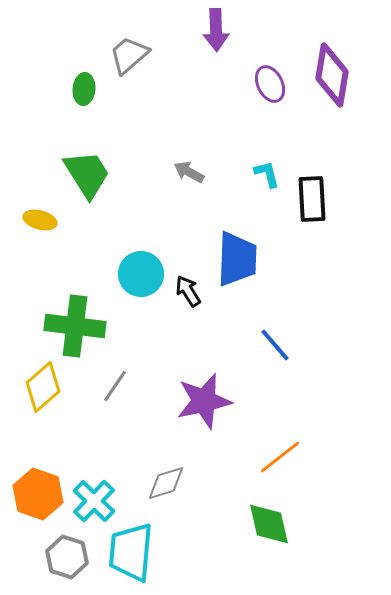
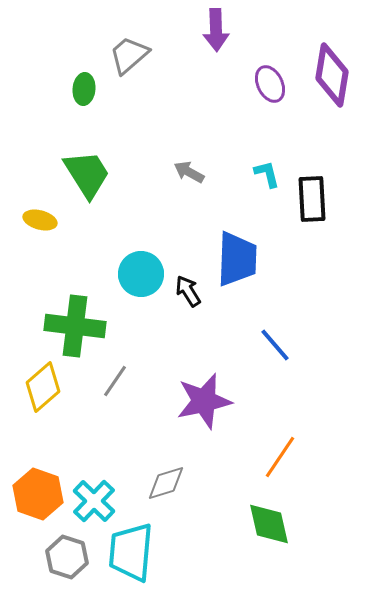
gray line: moved 5 px up
orange line: rotated 18 degrees counterclockwise
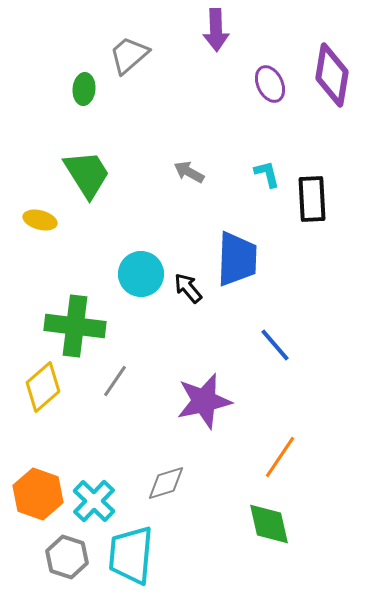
black arrow: moved 3 px up; rotated 8 degrees counterclockwise
cyan trapezoid: moved 3 px down
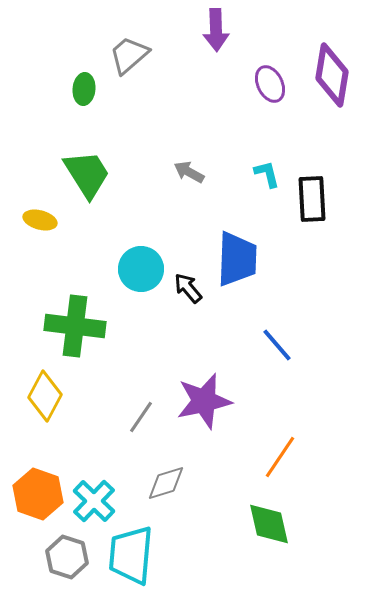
cyan circle: moved 5 px up
blue line: moved 2 px right
gray line: moved 26 px right, 36 px down
yellow diamond: moved 2 px right, 9 px down; rotated 21 degrees counterclockwise
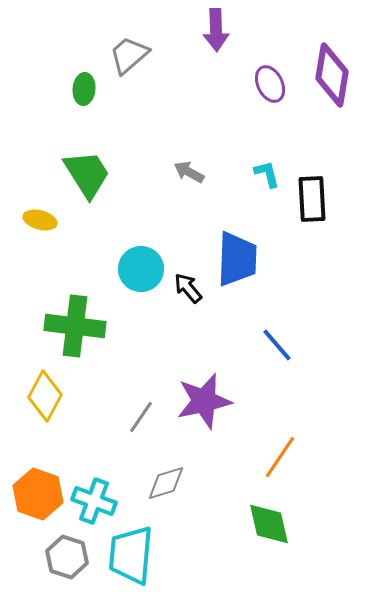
cyan cross: rotated 24 degrees counterclockwise
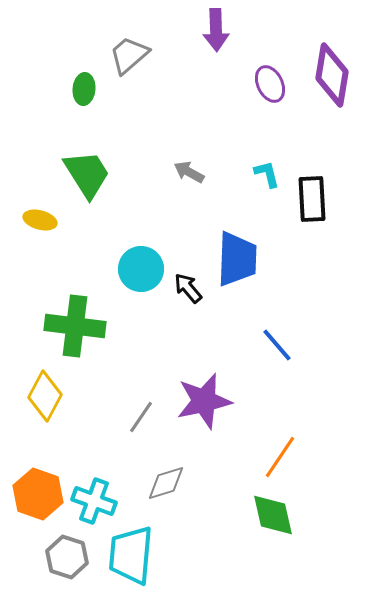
green diamond: moved 4 px right, 9 px up
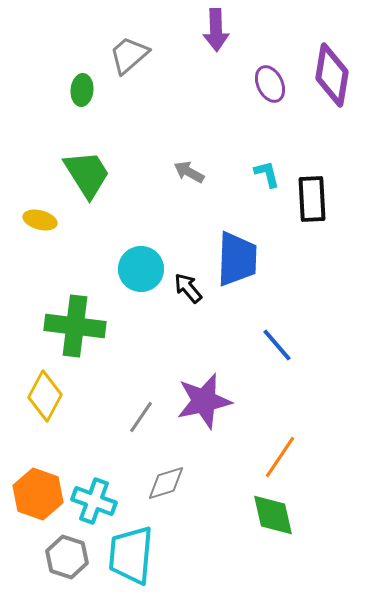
green ellipse: moved 2 px left, 1 px down
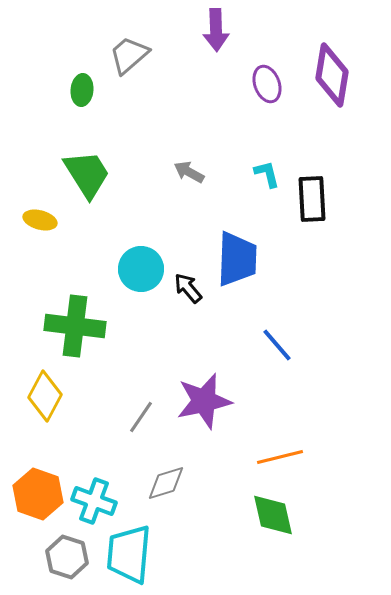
purple ellipse: moved 3 px left; rotated 6 degrees clockwise
orange line: rotated 42 degrees clockwise
cyan trapezoid: moved 2 px left, 1 px up
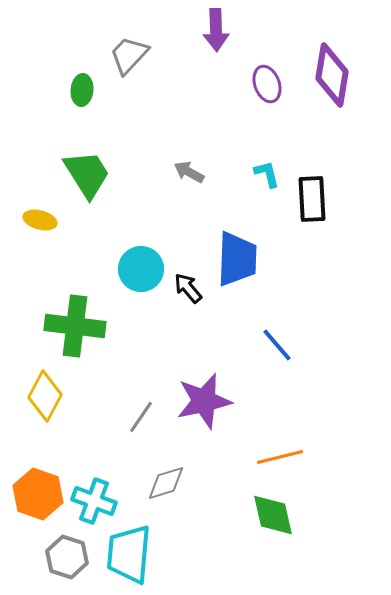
gray trapezoid: rotated 6 degrees counterclockwise
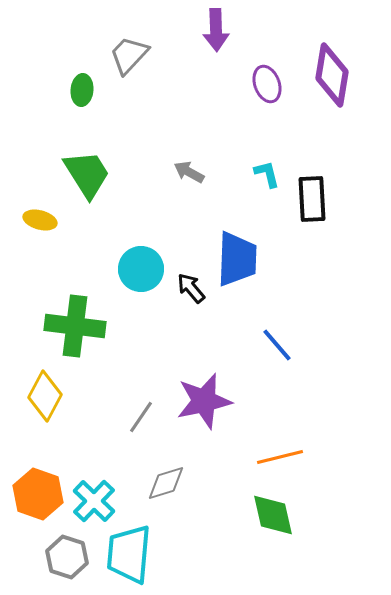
black arrow: moved 3 px right
cyan cross: rotated 24 degrees clockwise
